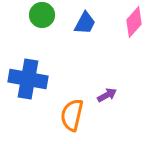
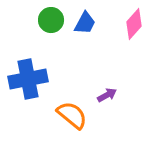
green circle: moved 9 px right, 5 px down
pink diamond: moved 2 px down
blue cross: rotated 21 degrees counterclockwise
orange semicircle: rotated 116 degrees clockwise
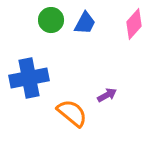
blue cross: moved 1 px right, 1 px up
orange semicircle: moved 2 px up
